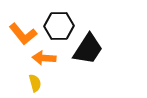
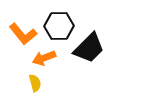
black trapezoid: moved 1 px right, 1 px up; rotated 12 degrees clockwise
orange arrow: rotated 25 degrees counterclockwise
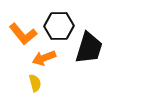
black trapezoid: rotated 28 degrees counterclockwise
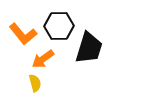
orange arrow: moved 1 px left, 1 px down; rotated 15 degrees counterclockwise
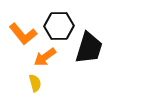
orange arrow: moved 2 px right, 2 px up
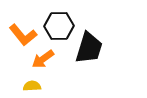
orange L-shape: moved 1 px down
orange arrow: moved 2 px left, 2 px down
yellow semicircle: moved 3 px left, 3 px down; rotated 78 degrees counterclockwise
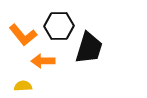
orange arrow: moved 2 px down; rotated 35 degrees clockwise
yellow semicircle: moved 9 px left
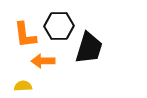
orange L-shape: moved 2 px right; rotated 32 degrees clockwise
